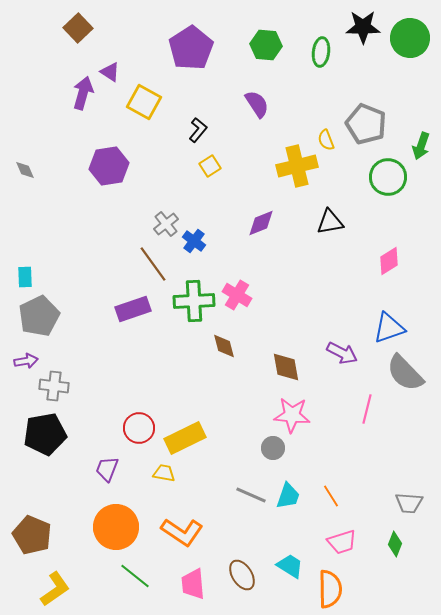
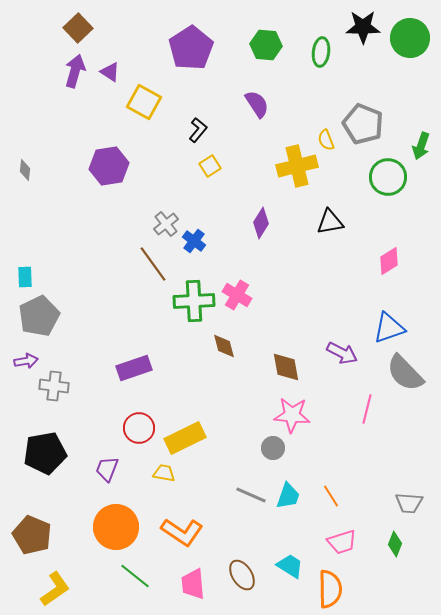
purple arrow at (83, 93): moved 8 px left, 22 px up
gray pentagon at (366, 124): moved 3 px left
gray diamond at (25, 170): rotated 30 degrees clockwise
purple diamond at (261, 223): rotated 36 degrees counterclockwise
purple rectangle at (133, 309): moved 1 px right, 59 px down
black pentagon at (45, 434): moved 19 px down
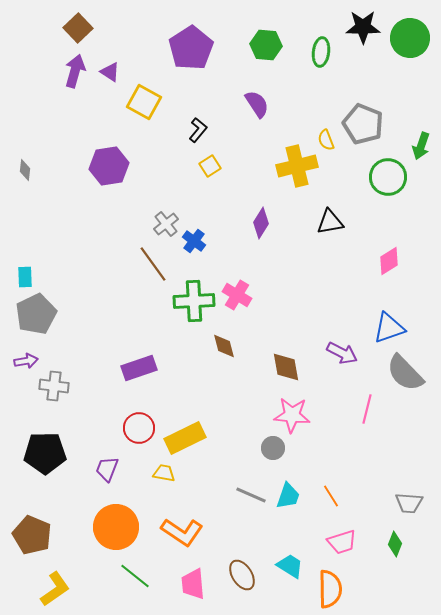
gray pentagon at (39, 316): moved 3 px left, 2 px up
purple rectangle at (134, 368): moved 5 px right
black pentagon at (45, 453): rotated 9 degrees clockwise
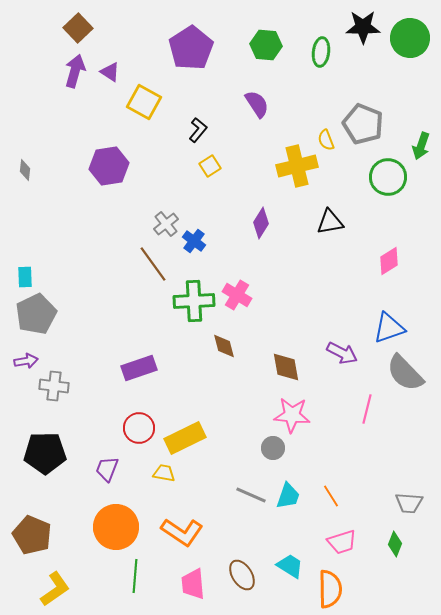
green line at (135, 576): rotated 56 degrees clockwise
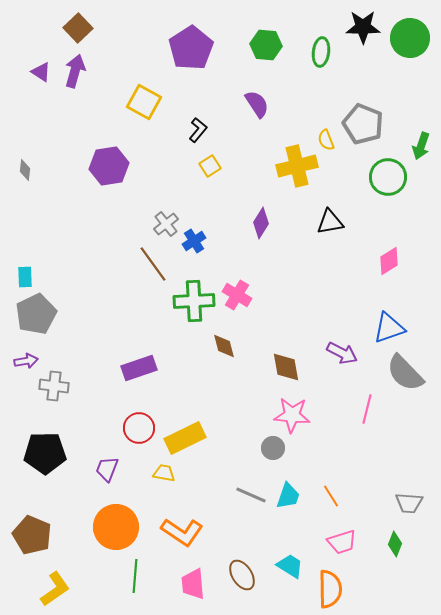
purple triangle at (110, 72): moved 69 px left
blue cross at (194, 241): rotated 20 degrees clockwise
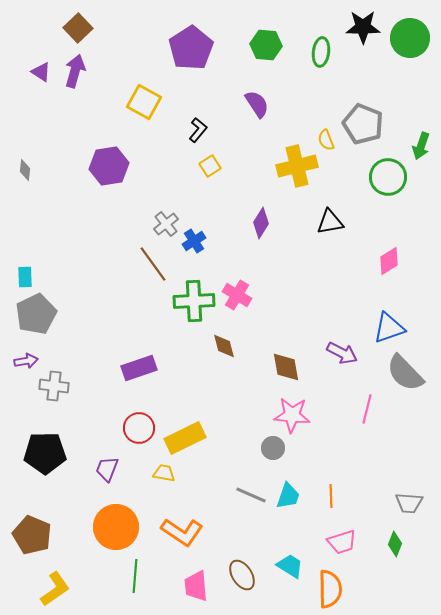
orange line at (331, 496): rotated 30 degrees clockwise
pink trapezoid at (193, 584): moved 3 px right, 2 px down
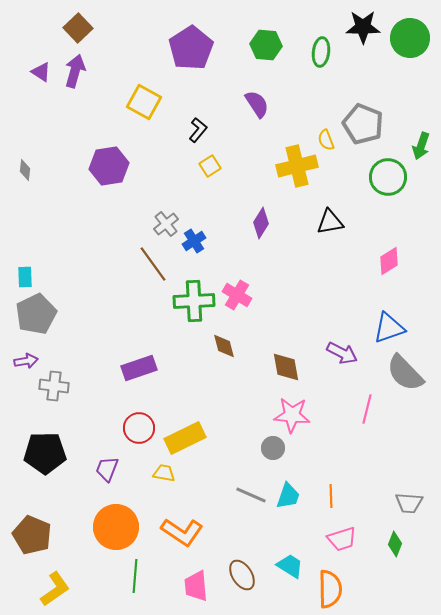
pink trapezoid at (342, 542): moved 3 px up
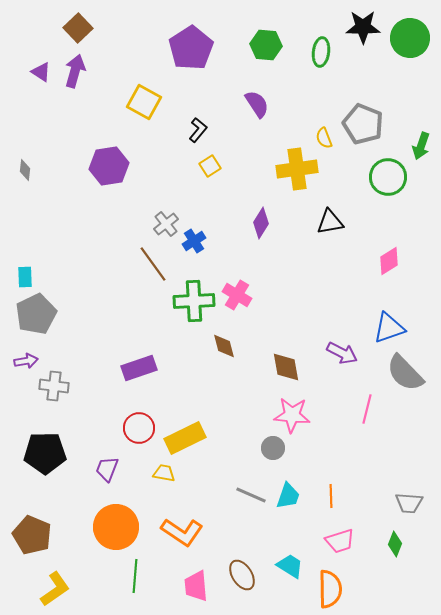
yellow semicircle at (326, 140): moved 2 px left, 2 px up
yellow cross at (297, 166): moved 3 px down; rotated 6 degrees clockwise
pink trapezoid at (342, 539): moved 2 px left, 2 px down
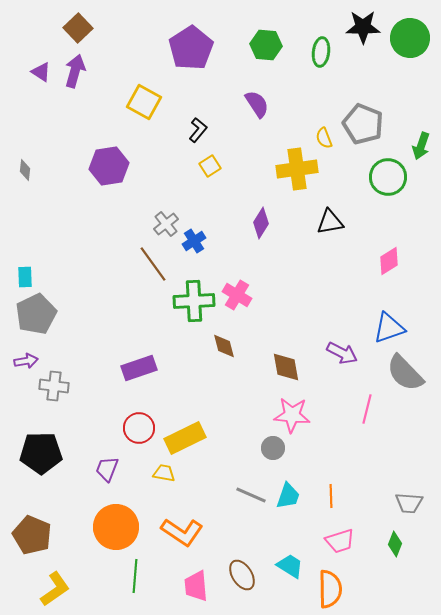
black pentagon at (45, 453): moved 4 px left
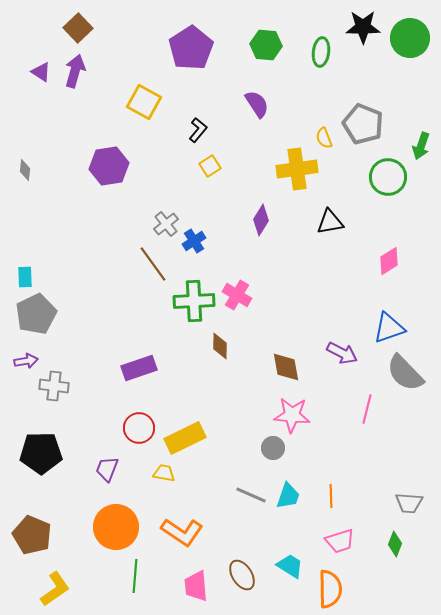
purple diamond at (261, 223): moved 3 px up
brown diamond at (224, 346): moved 4 px left; rotated 16 degrees clockwise
